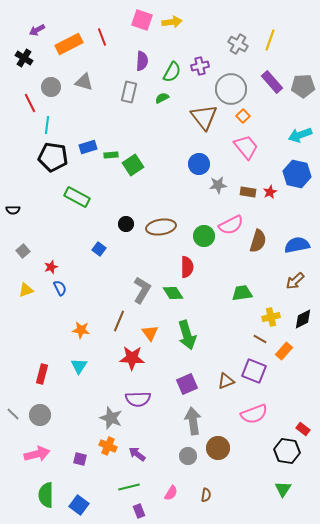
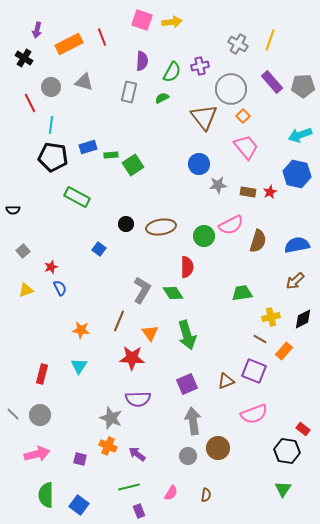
purple arrow at (37, 30): rotated 49 degrees counterclockwise
cyan line at (47, 125): moved 4 px right
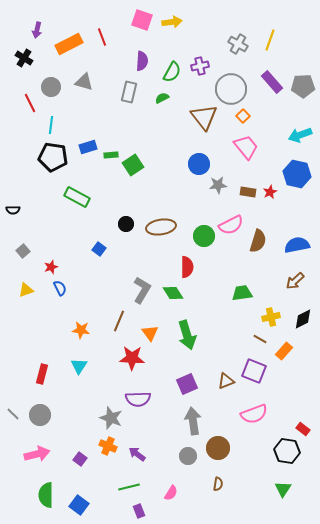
purple square at (80, 459): rotated 24 degrees clockwise
brown semicircle at (206, 495): moved 12 px right, 11 px up
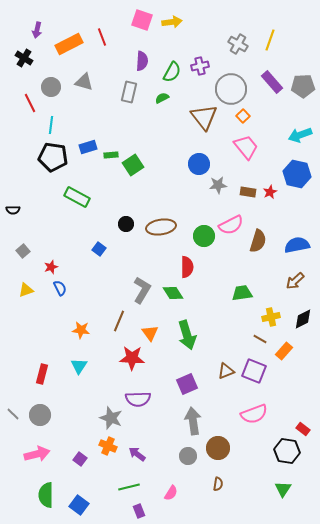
brown triangle at (226, 381): moved 10 px up
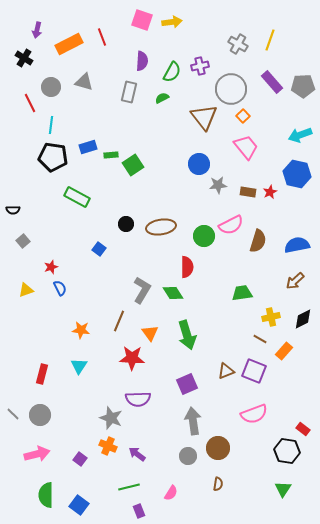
gray square at (23, 251): moved 10 px up
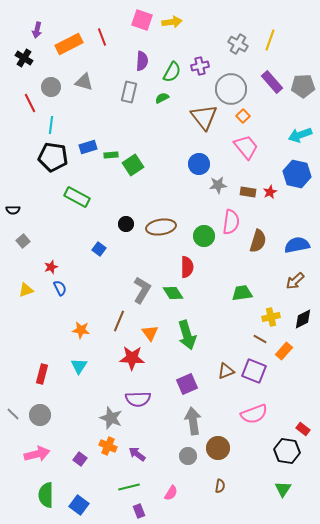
pink semicircle at (231, 225): moved 3 px up; rotated 55 degrees counterclockwise
brown semicircle at (218, 484): moved 2 px right, 2 px down
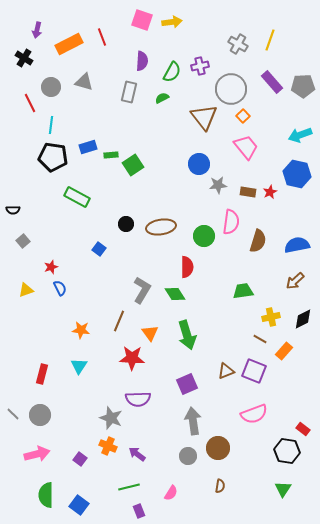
green diamond at (173, 293): moved 2 px right, 1 px down
green trapezoid at (242, 293): moved 1 px right, 2 px up
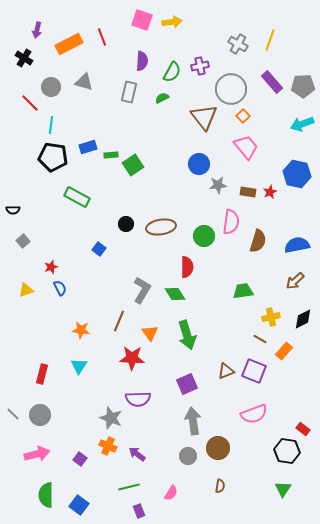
red line at (30, 103): rotated 18 degrees counterclockwise
cyan arrow at (300, 135): moved 2 px right, 11 px up
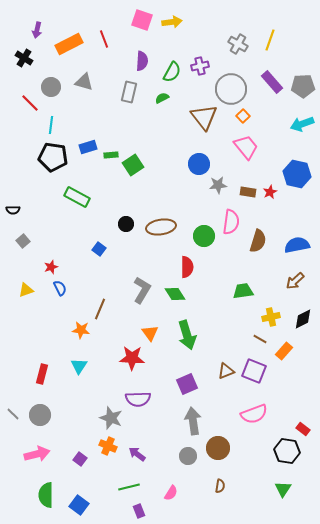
red line at (102, 37): moved 2 px right, 2 px down
brown line at (119, 321): moved 19 px left, 12 px up
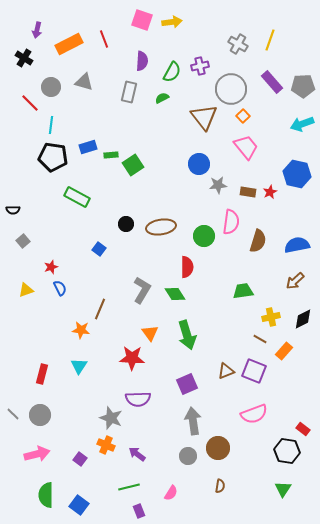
orange cross at (108, 446): moved 2 px left, 1 px up
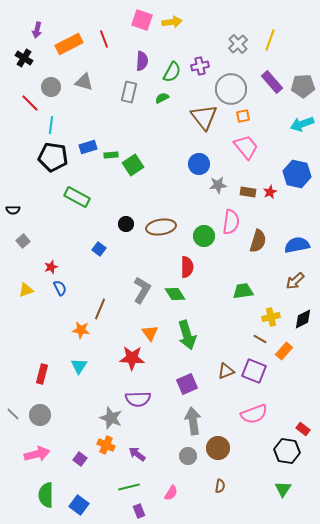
gray cross at (238, 44): rotated 18 degrees clockwise
orange square at (243, 116): rotated 32 degrees clockwise
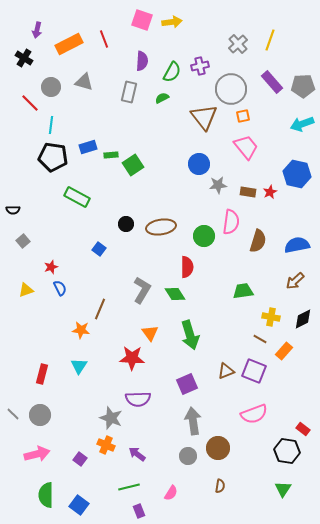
yellow cross at (271, 317): rotated 24 degrees clockwise
green arrow at (187, 335): moved 3 px right
